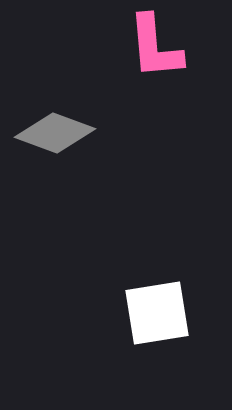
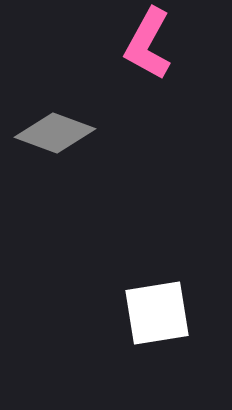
pink L-shape: moved 7 px left, 3 px up; rotated 34 degrees clockwise
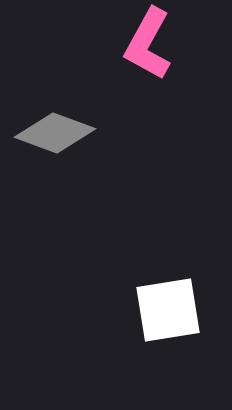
white square: moved 11 px right, 3 px up
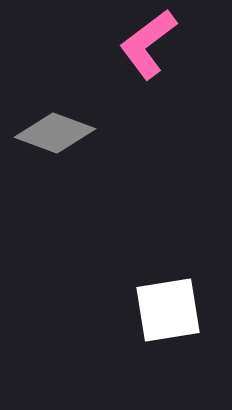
pink L-shape: rotated 24 degrees clockwise
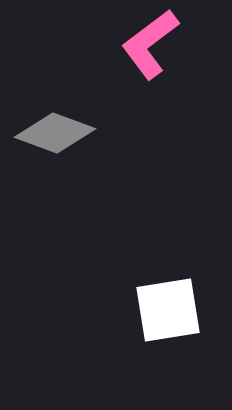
pink L-shape: moved 2 px right
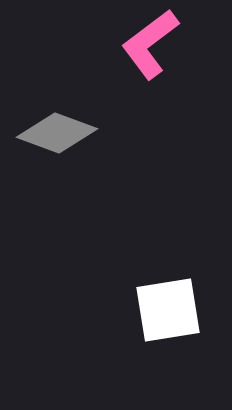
gray diamond: moved 2 px right
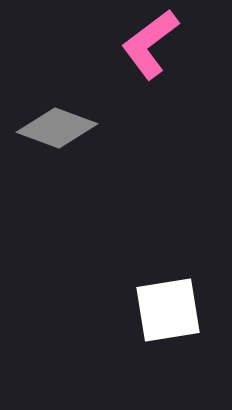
gray diamond: moved 5 px up
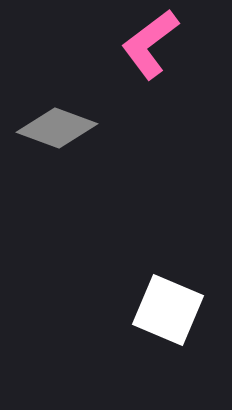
white square: rotated 32 degrees clockwise
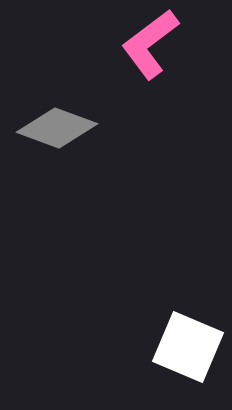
white square: moved 20 px right, 37 px down
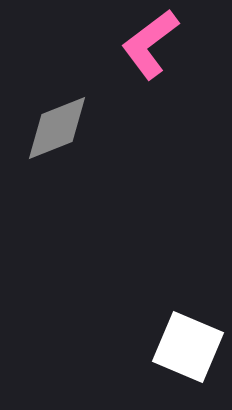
gray diamond: rotated 42 degrees counterclockwise
